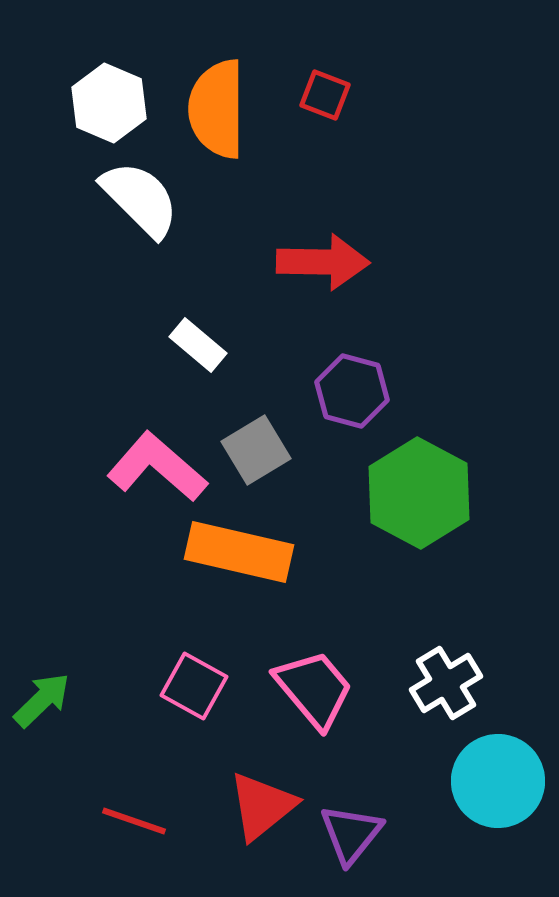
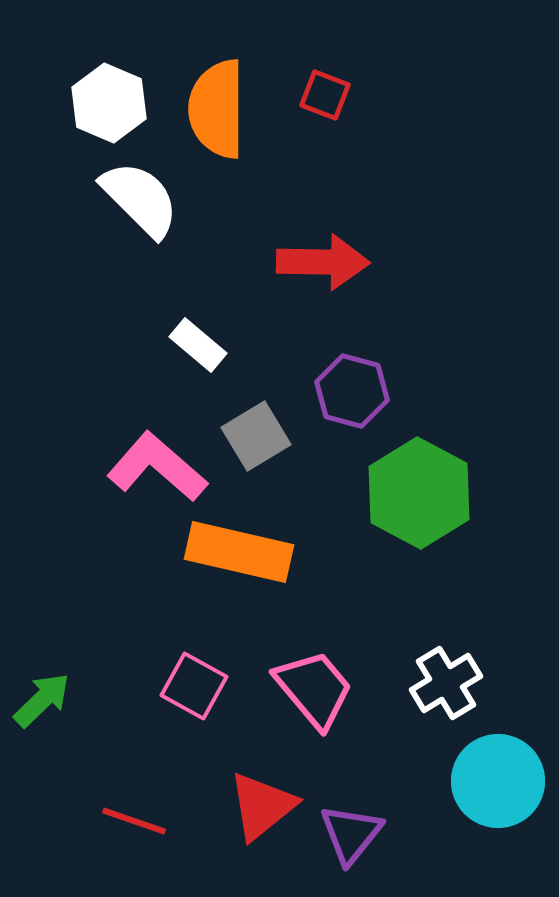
gray square: moved 14 px up
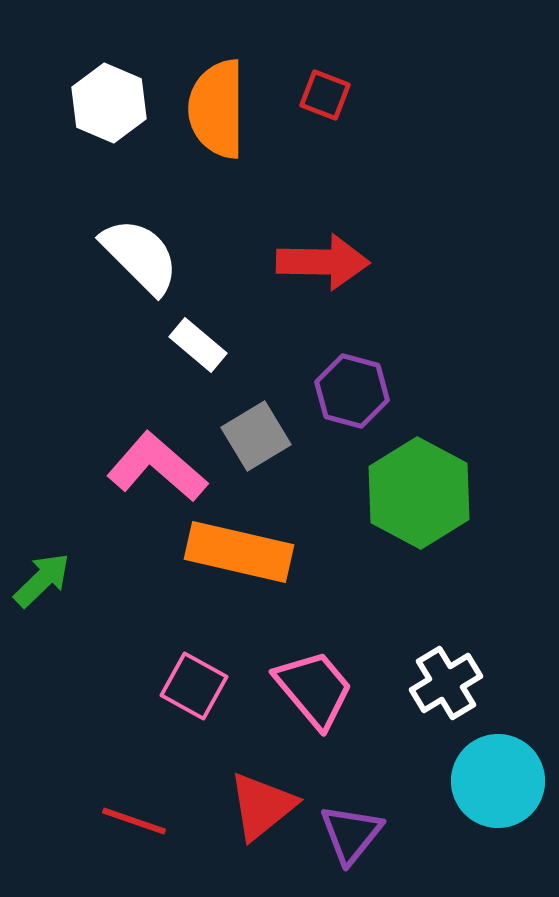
white semicircle: moved 57 px down
green arrow: moved 120 px up
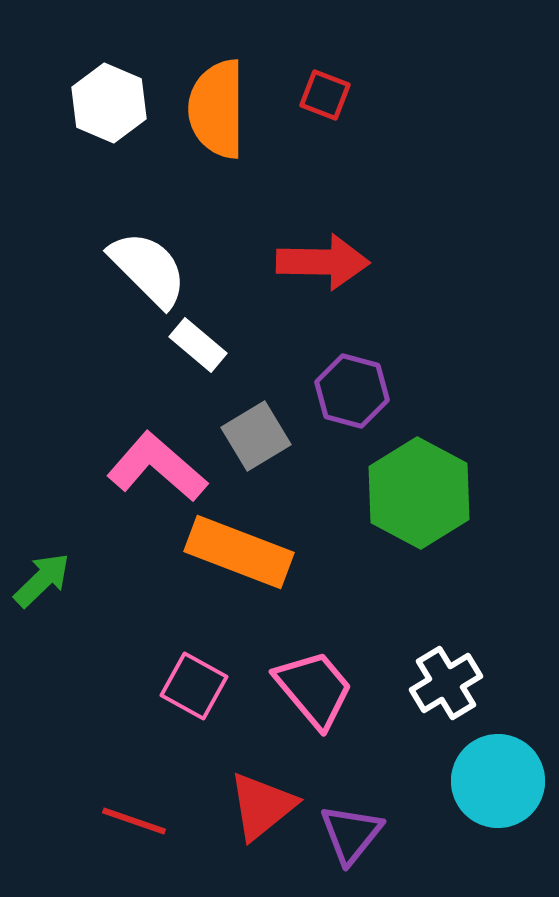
white semicircle: moved 8 px right, 13 px down
orange rectangle: rotated 8 degrees clockwise
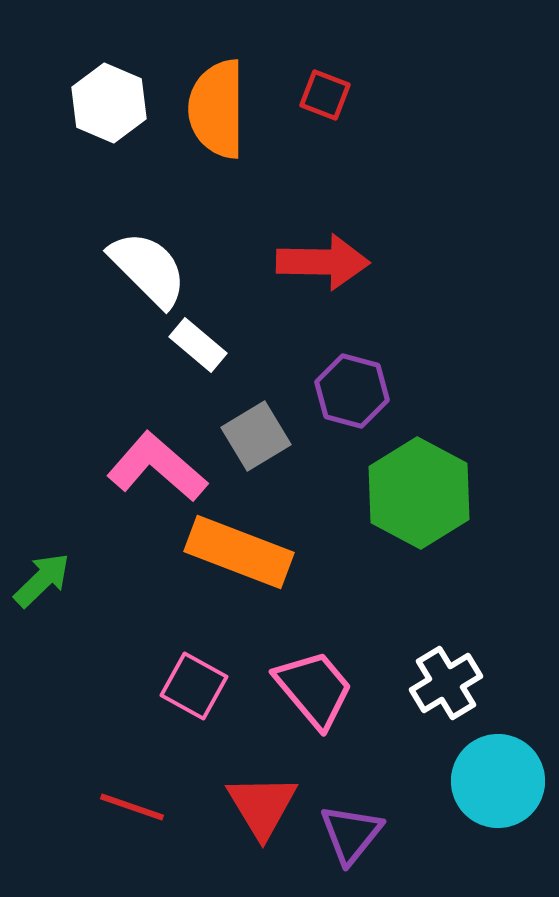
red triangle: rotated 22 degrees counterclockwise
red line: moved 2 px left, 14 px up
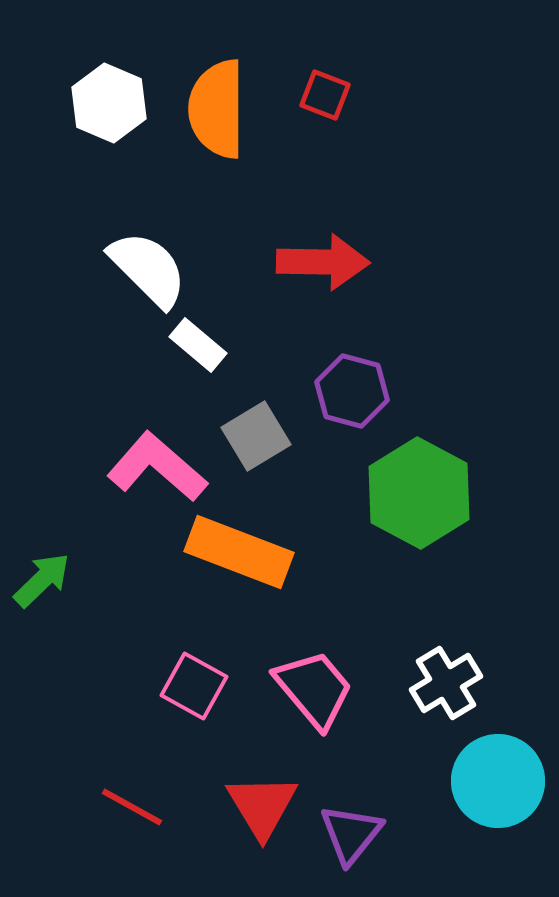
red line: rotated 10 degrees clockwise
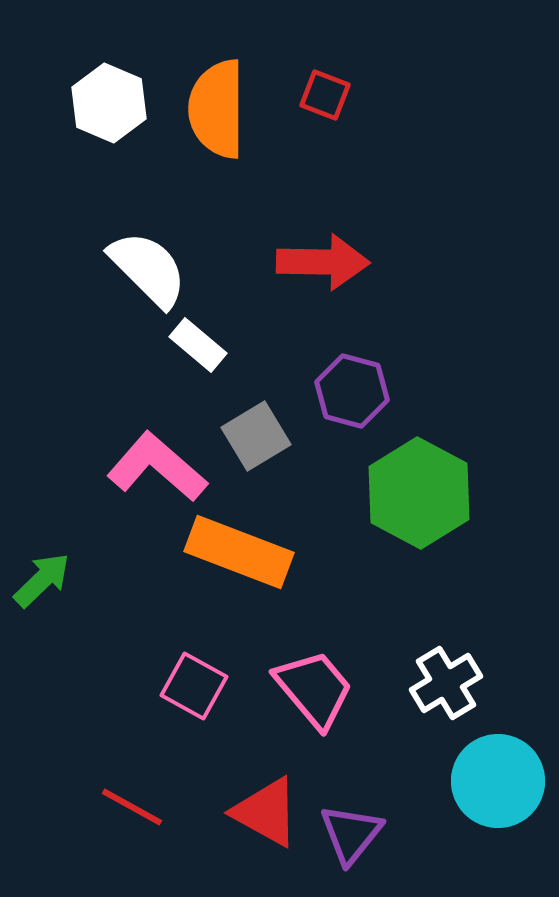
red triangle: moved 4 px right, 6 px down; rotated 30 degrees counterclockwise
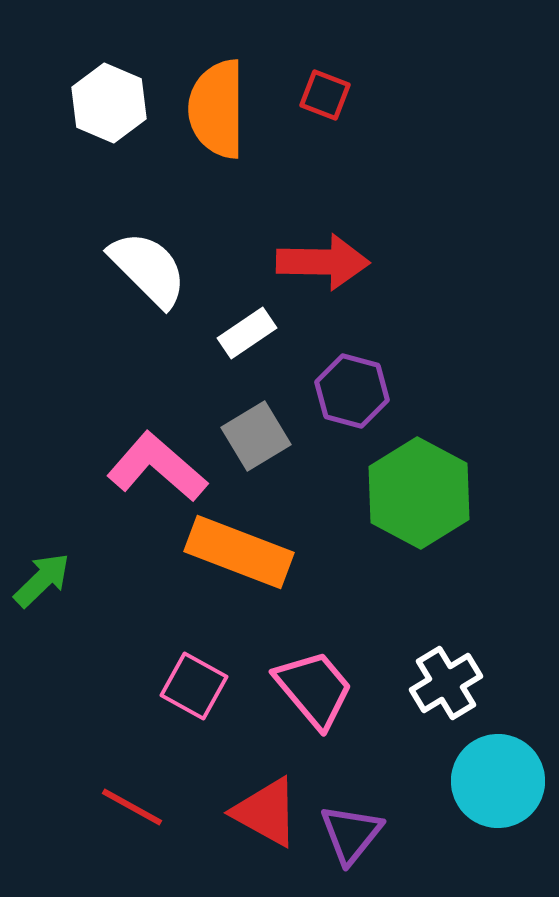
white rectangle: moved 49 px right, 12 px up; rotated 74 degrees counterclockwise
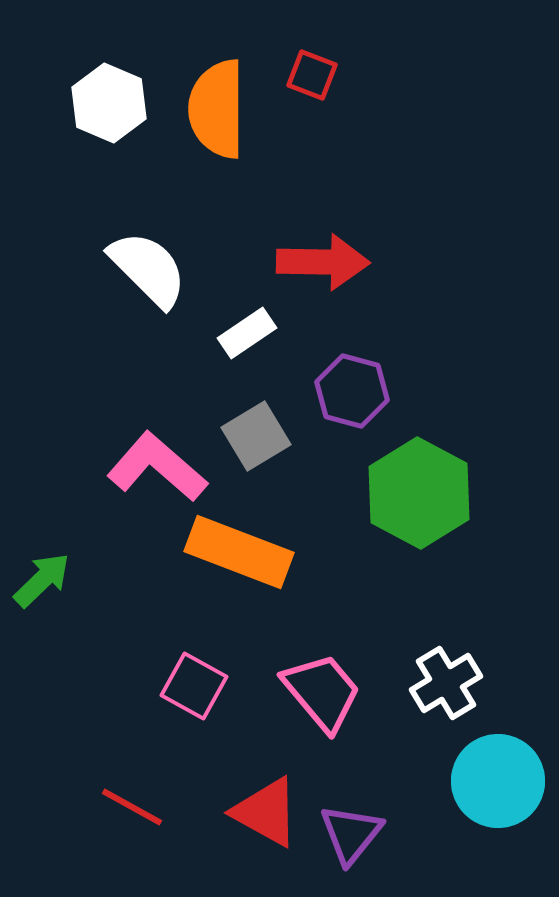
red square: moved 13 px left, 20 px up
pink trapezoid: moved 8 px right, 3 px down
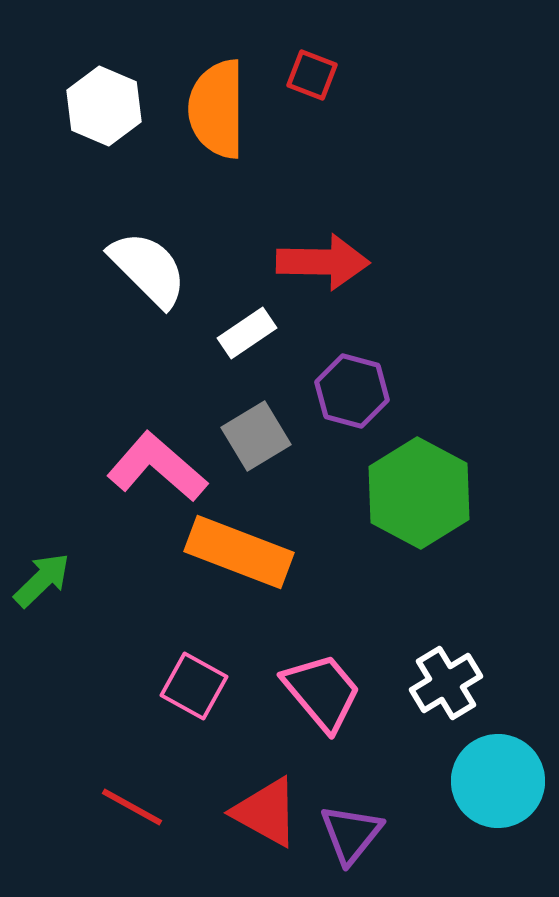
white hexagon: moved 5 px left, 3 px down
